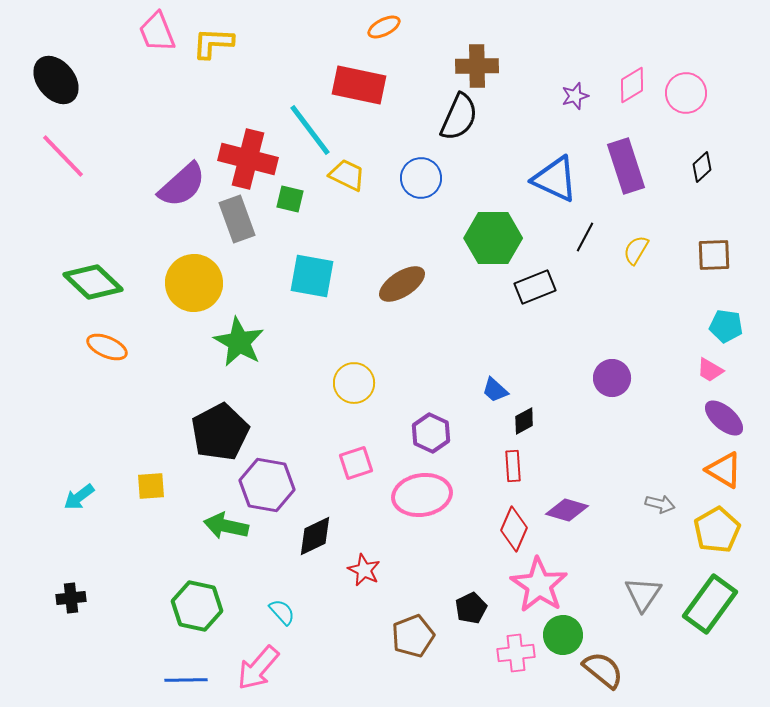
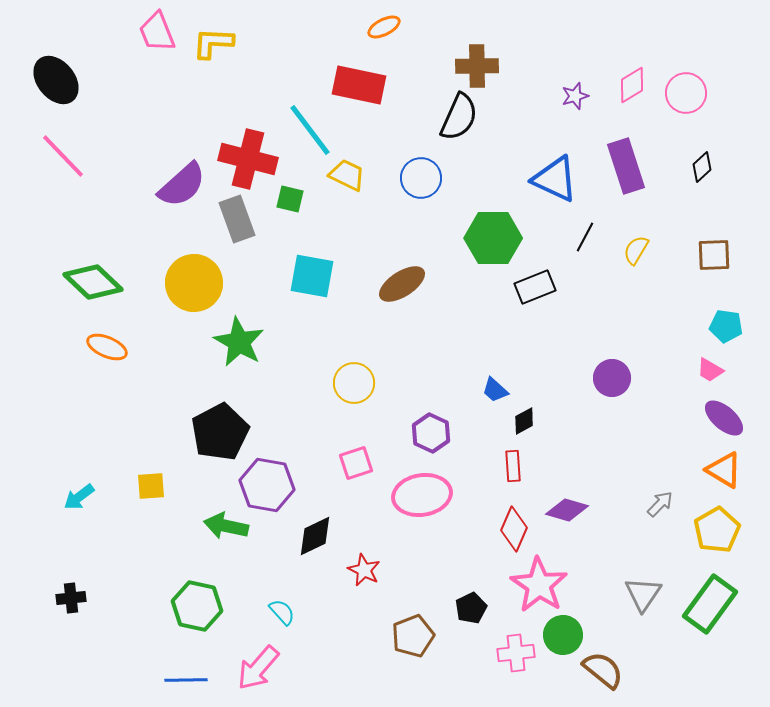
gray arrow at (660, 504): rotated 60 degrees counterclockwise
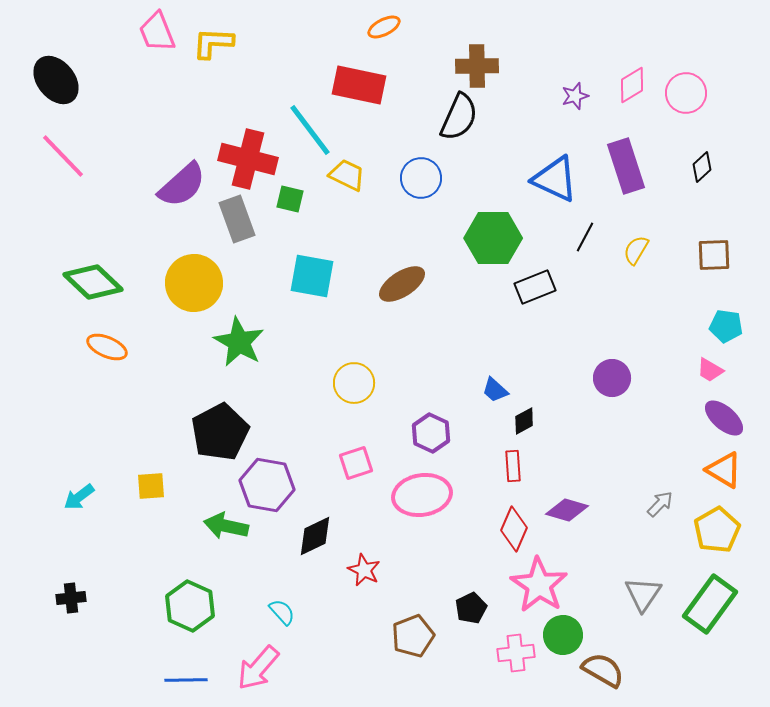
green hexagon at (197, 606): moved 7 px left; rotated 12 degrees clockwise
brown semicircle at (603, 670): rotated 9 degrees counterclockwise
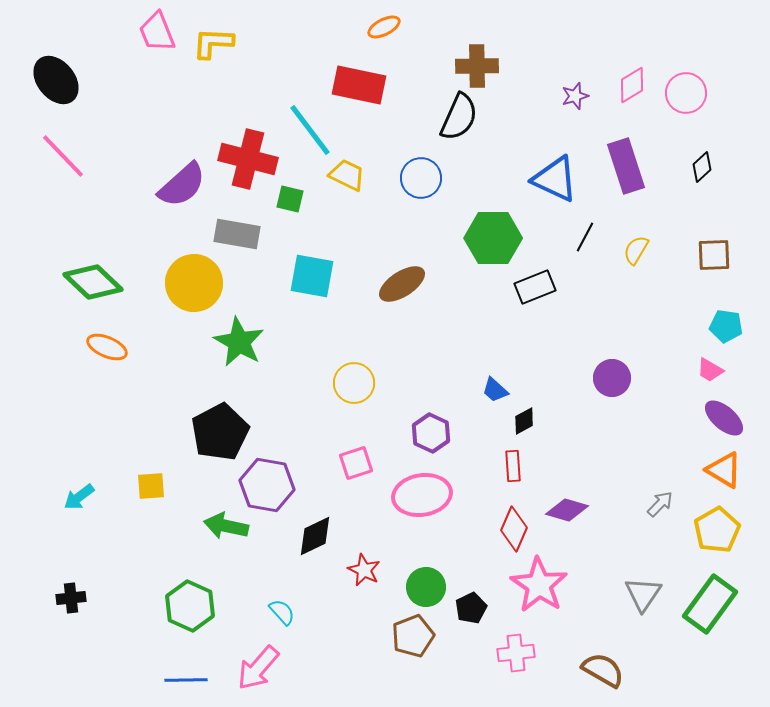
gray rectangle at (237, 219): moved 15 px down; rotated 60 degrees counterclockwise
green circle at (563, 635): moved 137 px left, 48 px up
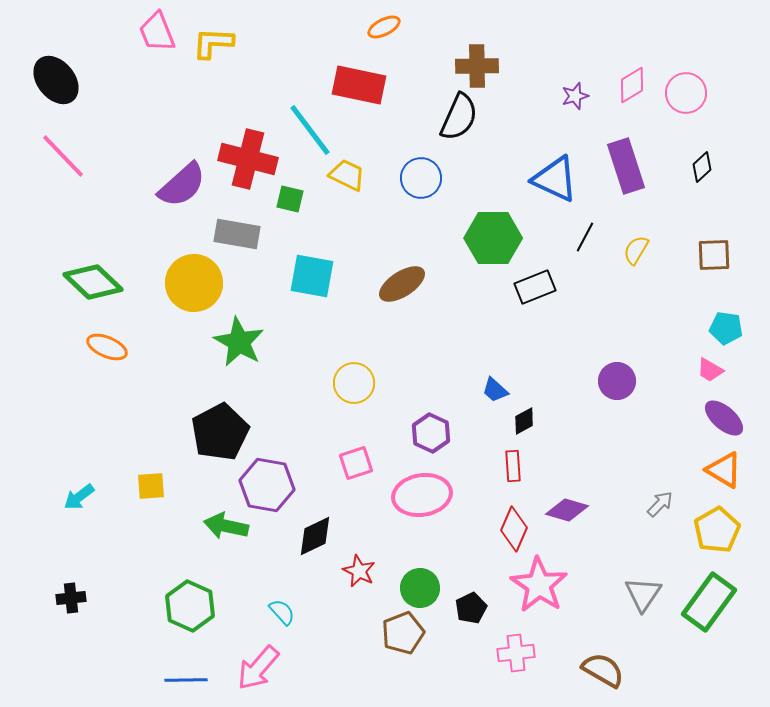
cyan pentagon at (726, 326): moved 2 px down
purple circle at (612, 378): moved 5 px right, 3 px down
red star at (364, 570): moved 5 px left, 1 px down
green circle at (426, 587): moved 6 px left, 1 px down
green rectangle at (710, 604): moved 1 px left, 2 px up
brown pentagon at (413, 636): moved 10 px left, 3 px up
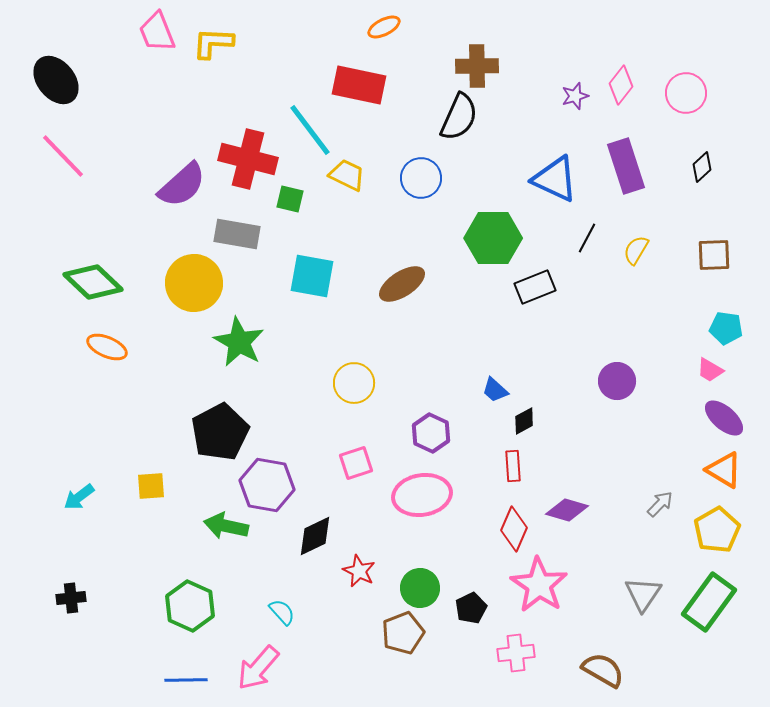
pink diamond at (632, 85): moved 11 px left; rotated 21 degrees counterclockwise
black line at (585, 237): moved 2 px right, 1 px down
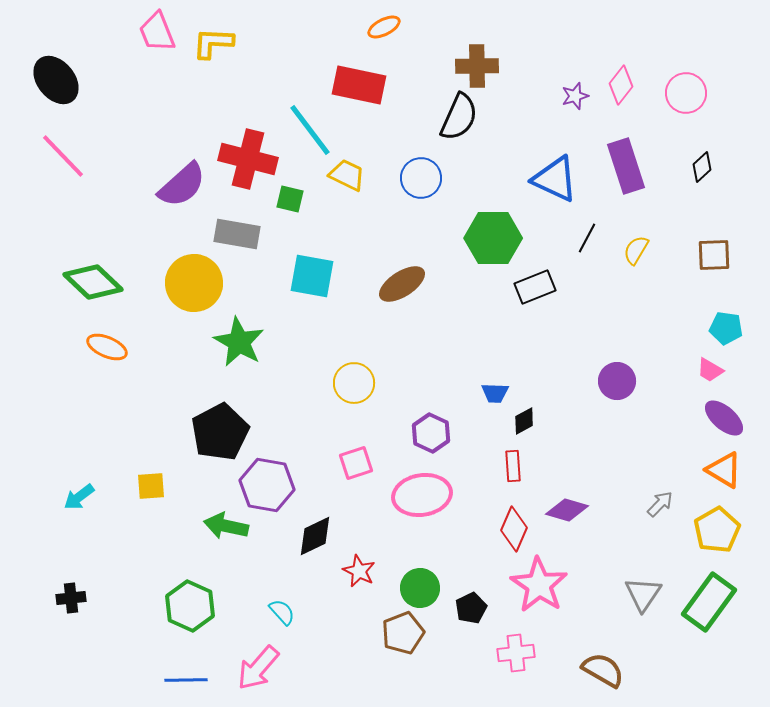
blue trapezoid at (495, 390): moved 3 px down; rotated 40 degrees counterclockwise
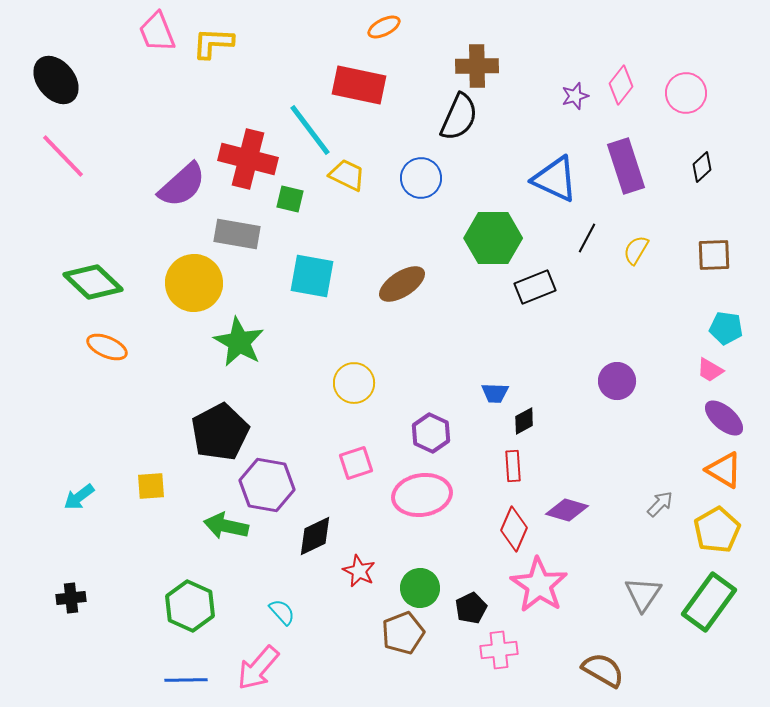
pink cross at (516, 653): moved 17 px left, 3 px up
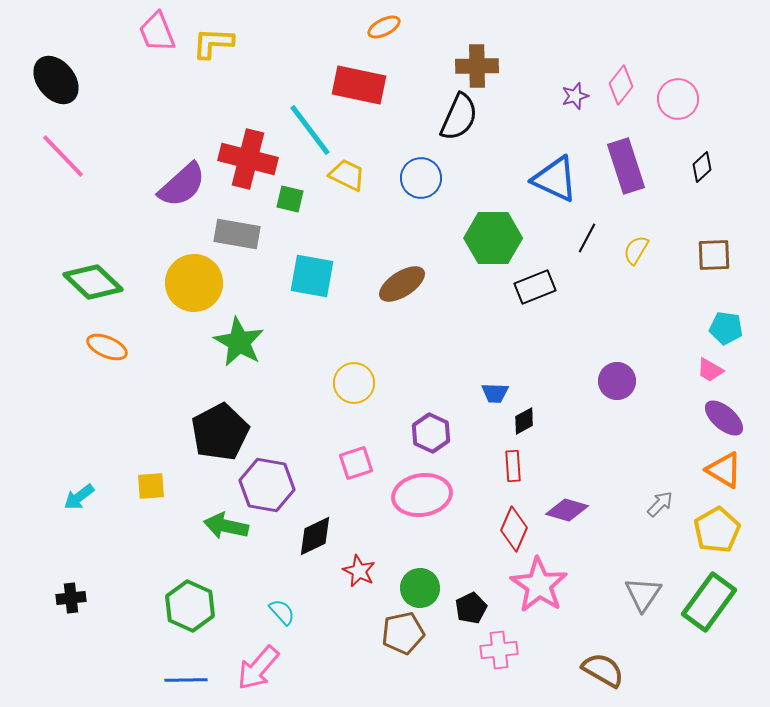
pink circle at (686, 93): moved 8 px left, 6 px down
brown pentagon at (403, 633): rotated 9 degrees clockwise
